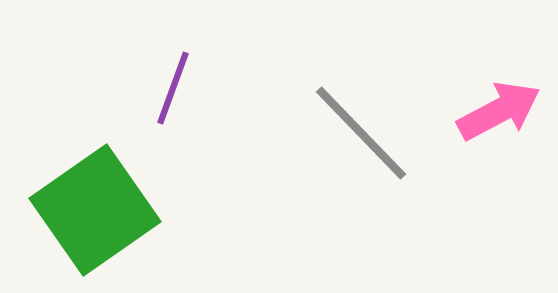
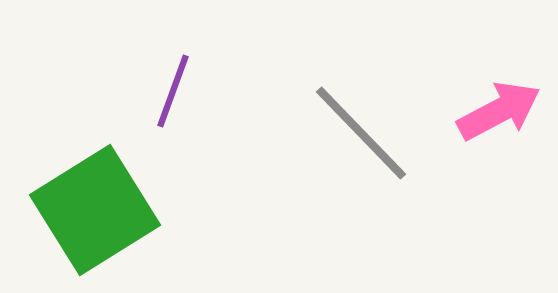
purple line: moved 3 px down
green square: rotated 3 degrees clockwise
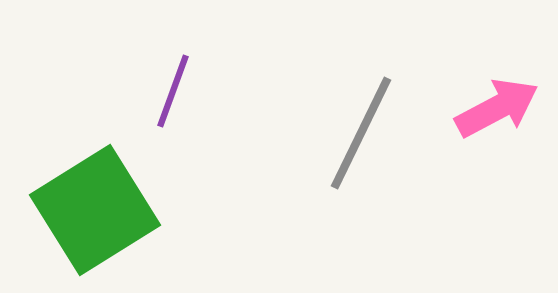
pink arrow: moved 2 px left, 3 px up
gray line: rotated 70 degrees clockwise
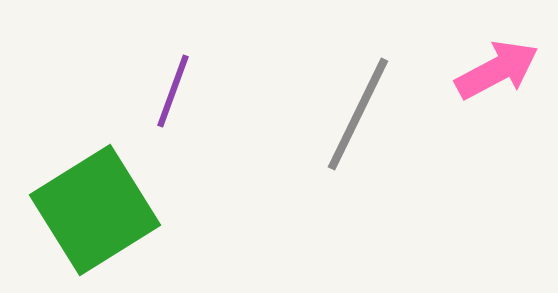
pink arrow: moved 38 px up
gray line: moved 3 px left, 19 px up
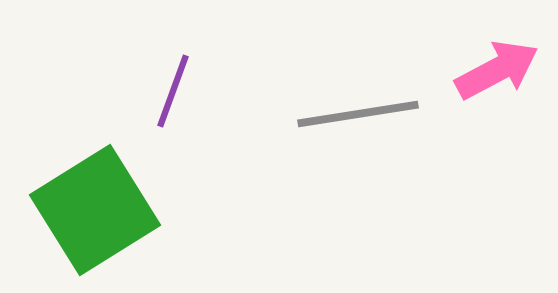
gray line: rotated 55 degrees clockwise
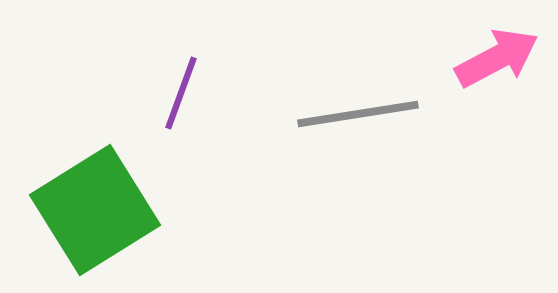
pink arrow: moved 12 px up
purple line: moved 8 px right, 2 px down
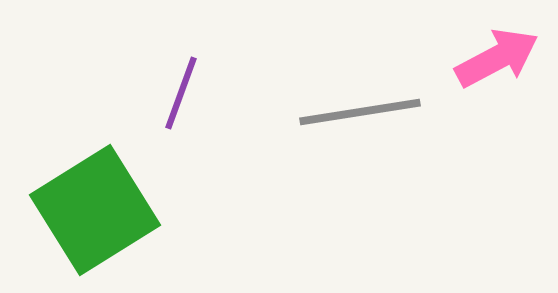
gray line: moved 2 px right, 2 px up
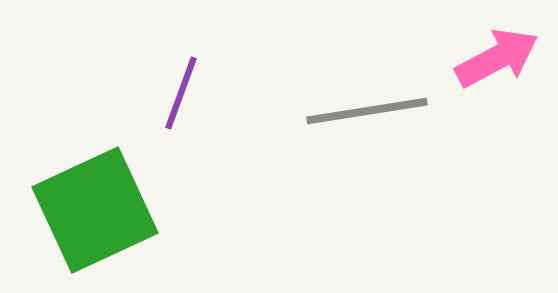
gray line: moved 7 px right, 1 px up
green square: rotated 7 degrees clockwise
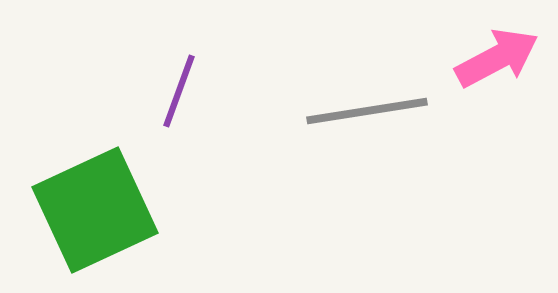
purple line: moved 2 px left, 2 px up
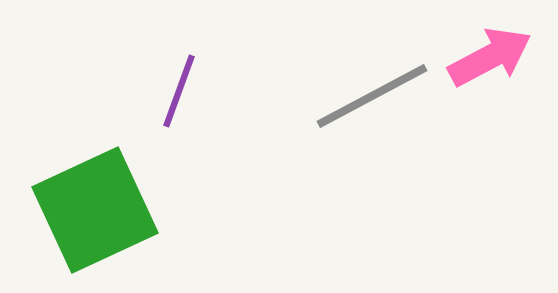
pink arrow: moved 7 px left, 1 px up
gray line: moved 5 px right, 15 px up; rotated 19 degrees counterclockwise
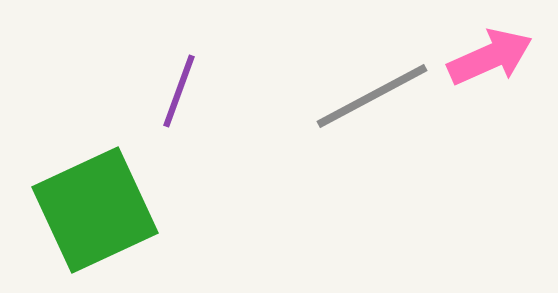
pink arrow: rotated 4 degrees clockwise
